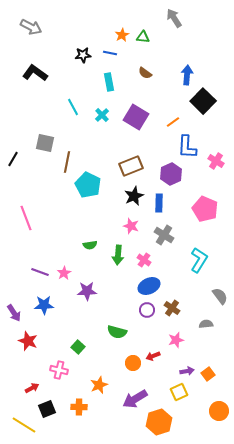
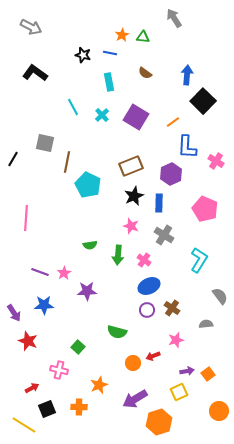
black star at (83, 55): rotated 21 degrees clockwise
pink line at (26, 218): rotated 25 degrees clockwise
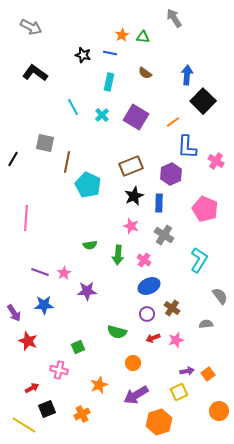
cyan rectangle at (109, 82): rotated 24 degrees clockwise
purple circle at (147, 310): moved 4 px down
green square at (78, 347): rotated 24 degrees clockwise
red arrow at (153, 356): moved 18 px up
purple arrow at (135, 399): moved 1 px right, 4 px up
orange cross at (79, 407): moved 3 px right, 7 px down; rotated 28 degrees counterclockwise
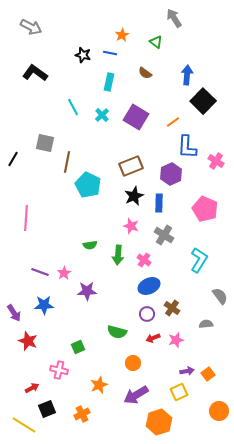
green triangle at (143, 37): moved 13 px right, 5 px down; rotated 32 degrees clockwise
